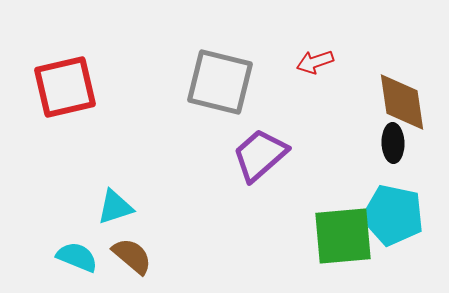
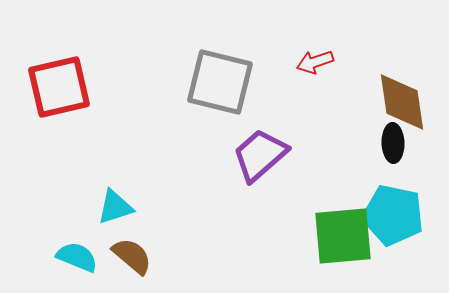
red square: moved 6 px left
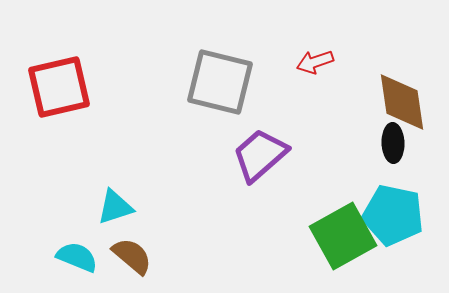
green square: rotated 24 degrees counterclockwise
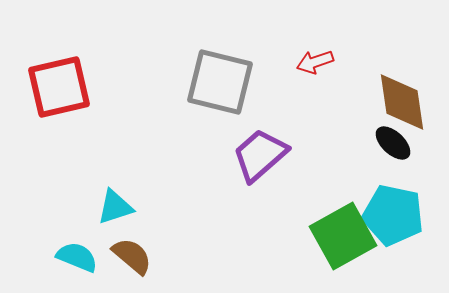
black ellipse: rotated 45 degrees counterclockwise
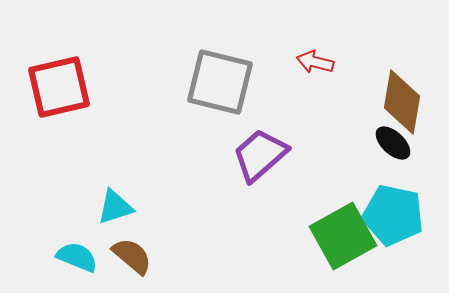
red arrow: rotated 33 degrees clockwise
brown diamond: rotated 18 degrees clockwise
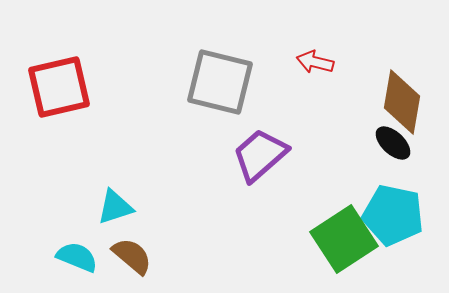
green square: moved 1 px right, 3 px down; rotated 4 degrees counterclockwise
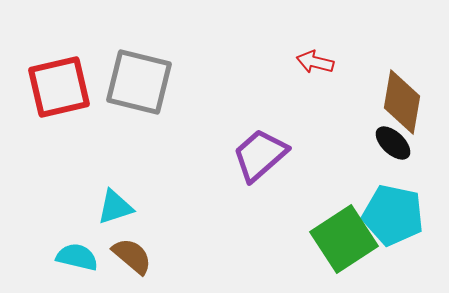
gray square: moved 81 px left
cyan semicircle: rotated 9 degrees counterclockwise
